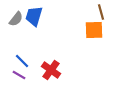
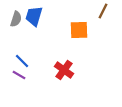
brown line: moved 2 px right, 1 px up; rotated 42 degrees clockwise
gray semicircle: rotated 21 degrees counterclockwise
orange square: moved 15 px left
red cross: moved 13 px right
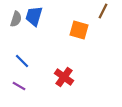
orange square: rotated 18 degrees clockwise
red cross: moved 7 px down
purple line: moved 11 px down
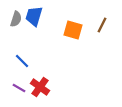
brown line: moved 1 px left, 14 px down
orange square: moved 6 px left
red cross: moved 24 px left, 10 px down
purple line: moved 2 px down
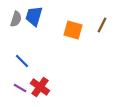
purple line: moved 1 px right
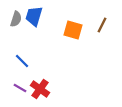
red cross: moved 2 px down
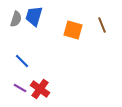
brown line: rotated 49 degrees counterclockwise
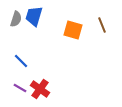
blue line: moved 1 px left
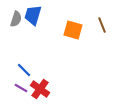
blue trapezoid: moved 1 px left, 1 px up
blue line: moved 3 px right, 9 px down
purple line: moved 1 px right
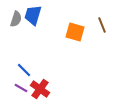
orange square: moved 2 px right, 2 px down
